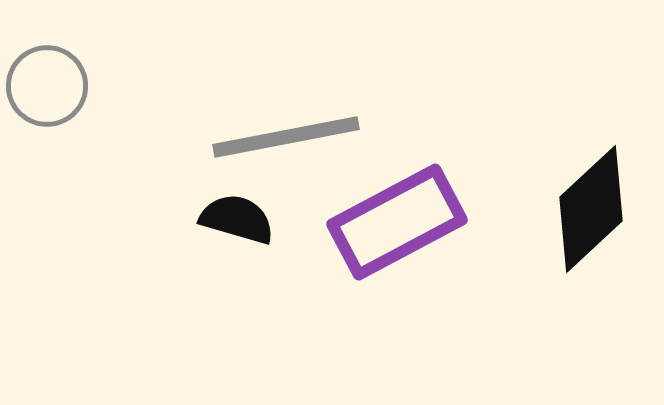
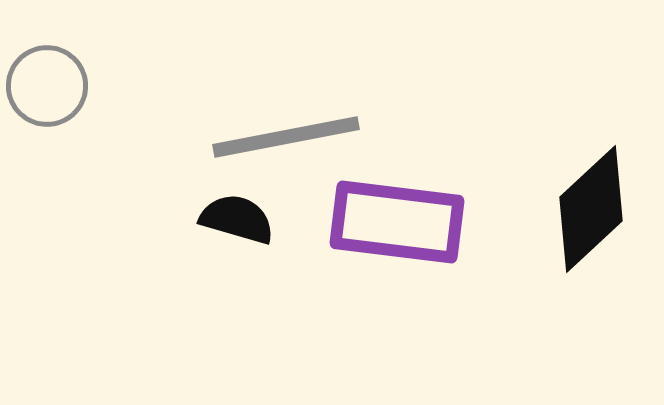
purple rectangle: rotated 35 degrees clockwise
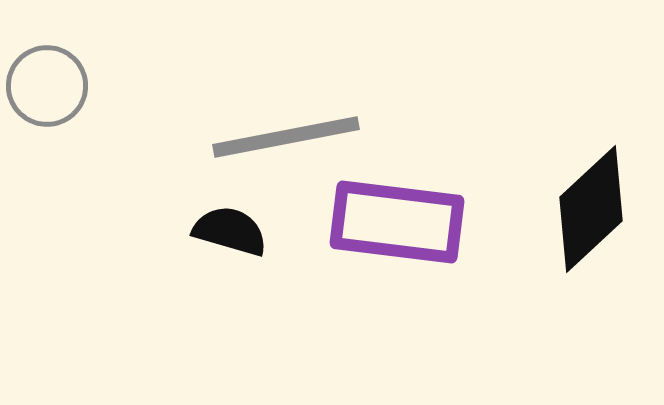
black semicircle: moved 7 px left, 12 px down
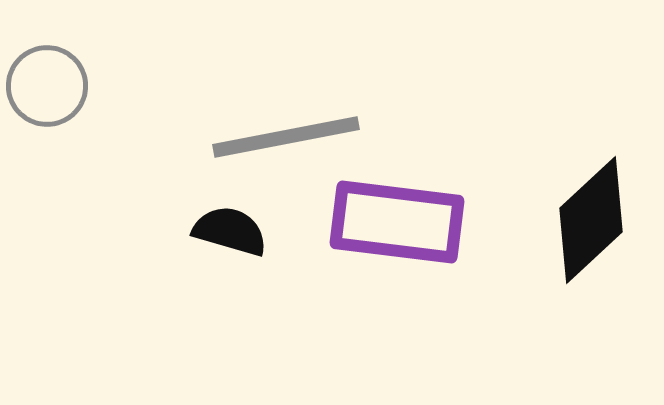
black diamond: moved 11 px down
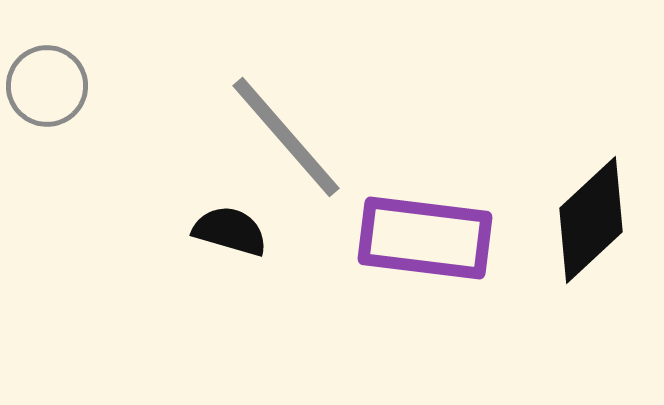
gray line: rotated 60 degrees clockwise
purple rectangle: moved 28 px right, 16 px down
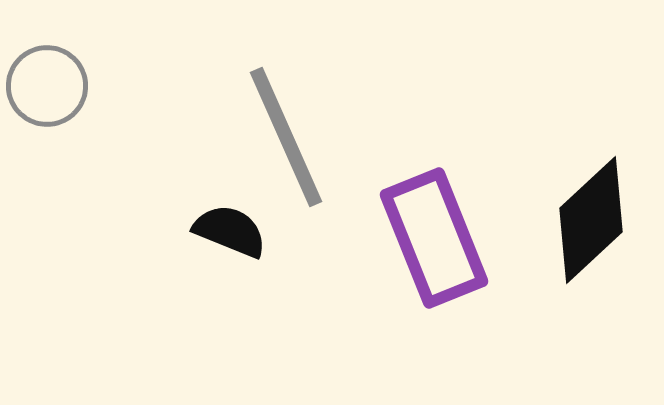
gray line: rotated 17 degrees clockwise
black semicircle: rotated 6 degrees clockwise
purple rectangle: moved 9 px right; rotated 61 degrees clockwise
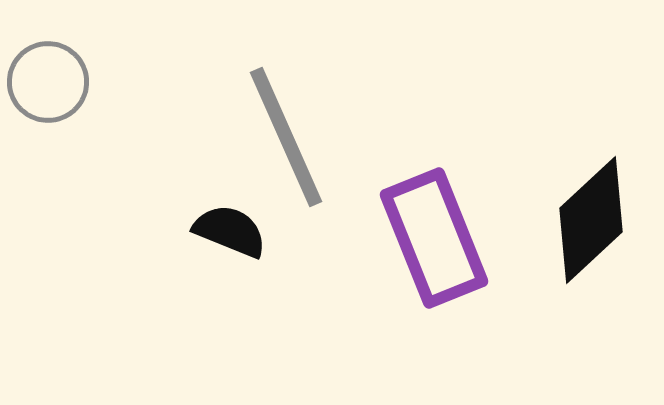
gray circle: moved 1 px right, 4 px up
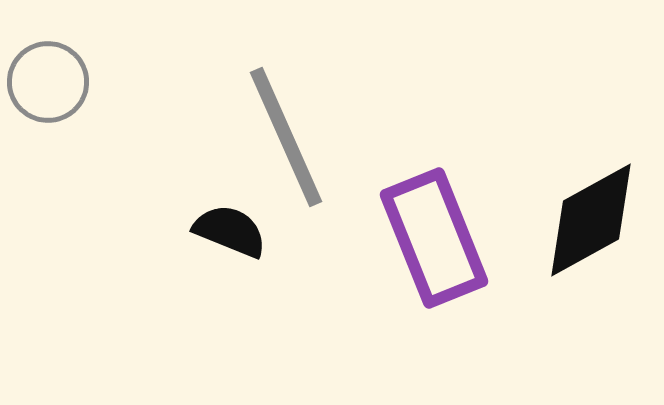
black diamond: rotated 14 degrees clockwise
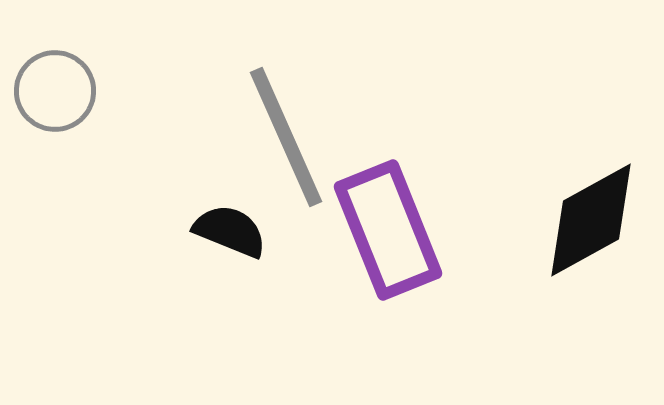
gray circle: moved 7 px right, 9 px down
purple rectangle: moved 46 px left, 8 px up
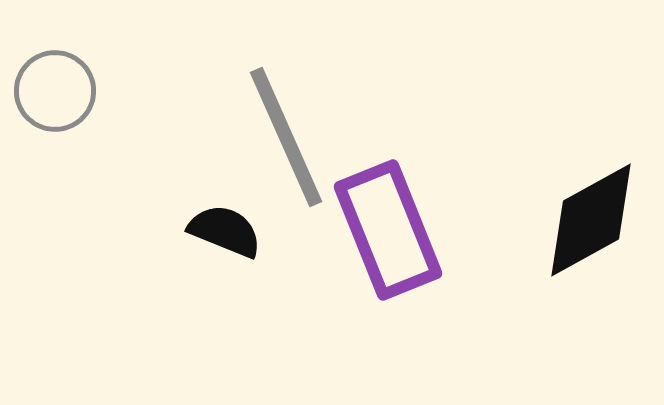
black semicircle: moved 5 px left
